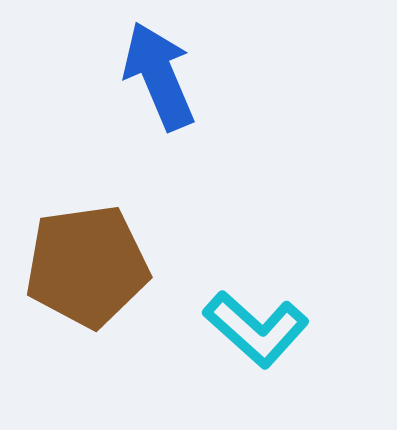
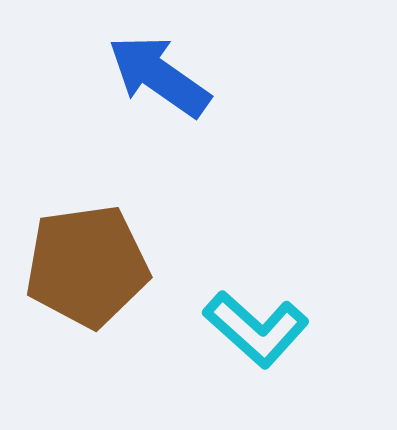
blue arrow: rotated 32 degrees counterclockwise
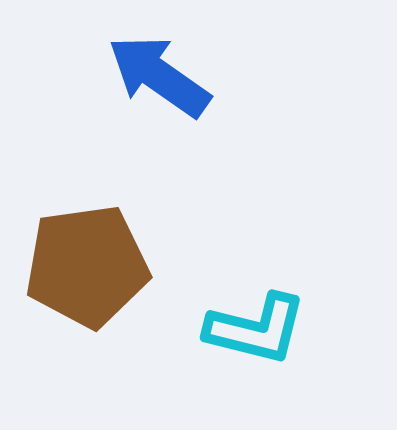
cyan L-shape: rotated 28 degrees counterclockwise
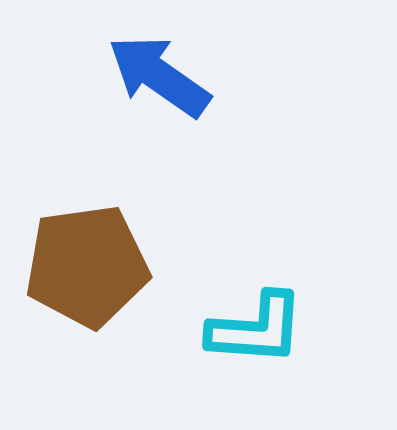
cyan L-shape: rotated 10 degrees counterclockwise
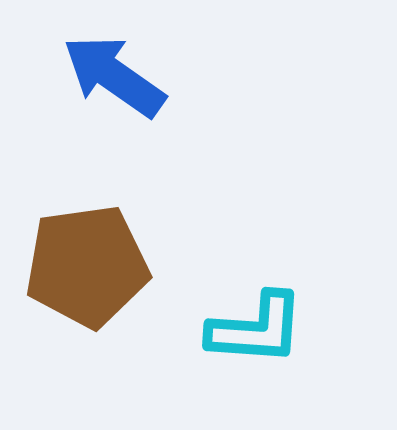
blue arrow: moved 45 px left
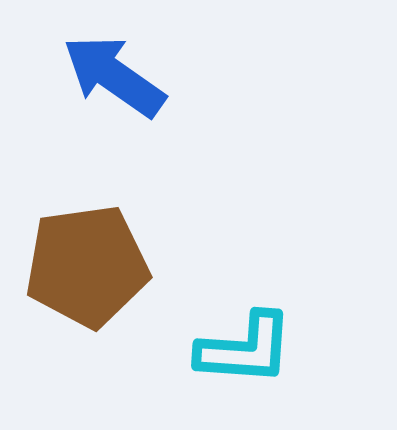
cyan L-shape: moved 11 px left, 20 px down
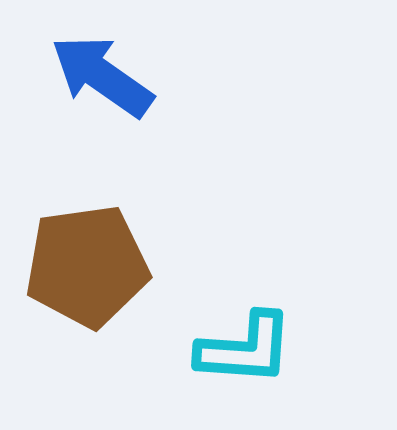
blue arrow: moved 12 px left
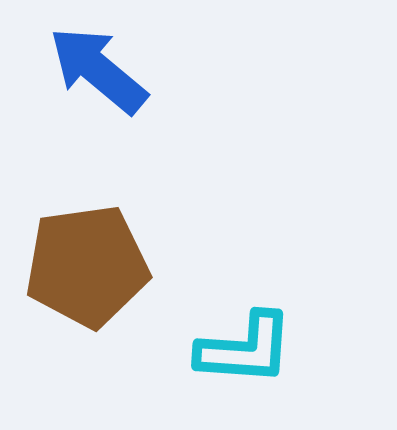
blue arrow: moved 4 px left, 6 px up; rotated 5 degrees clockwise
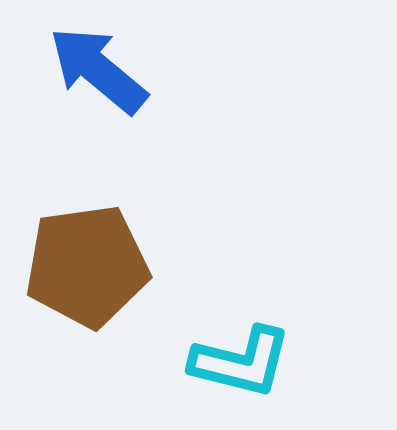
cyan L-shape: moved 4 px left, 13 px down; rotated 10 degrees clockwise
